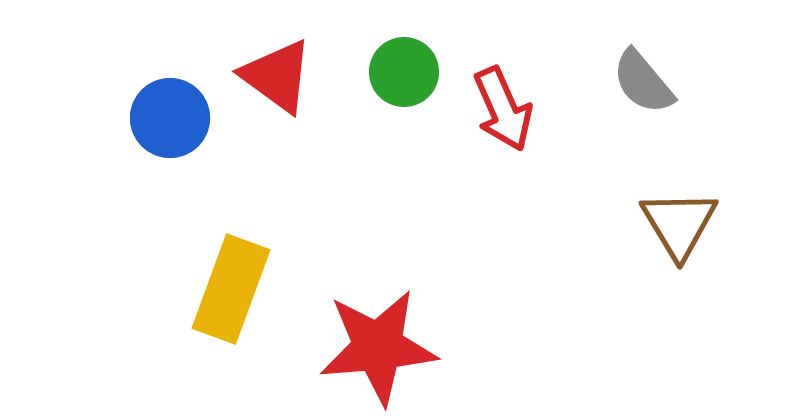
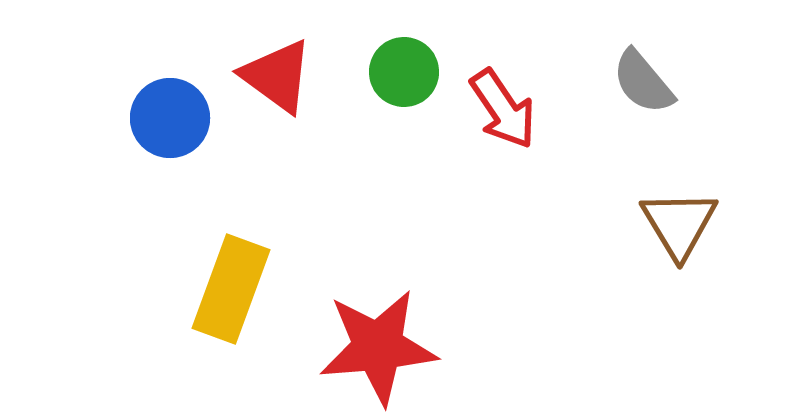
red arrow: rotated 10 degrees counterclockwise
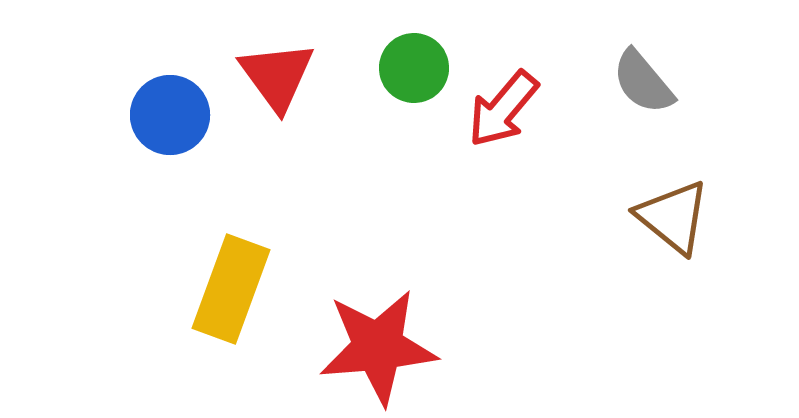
green circle: moved 10 px right, 4 px up
red triangle: rotated 18 degrees clockwise
red arrow: rotated 74 degrees clockwise
blue circle: moved 3 px up
brown triangle: moved 6 px left, 7 px up; rotated 20 degrees counterclockwise
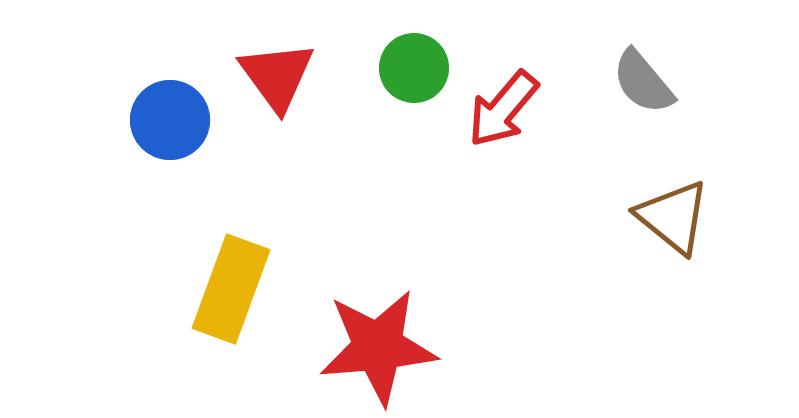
blue circle: moved 5 px down
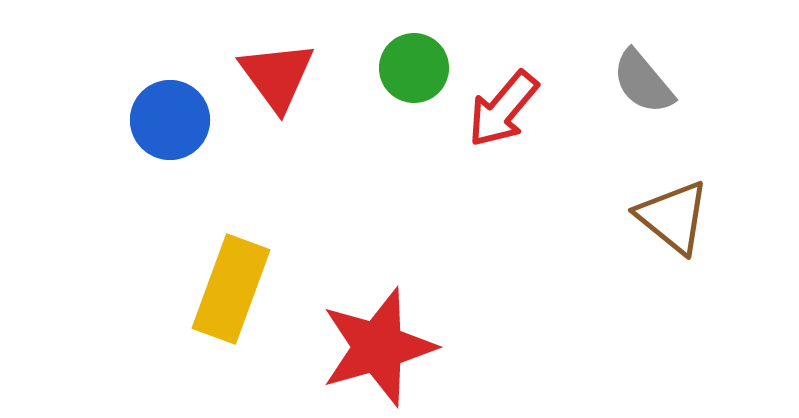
red star: rotated 11 degrees counterclockwise
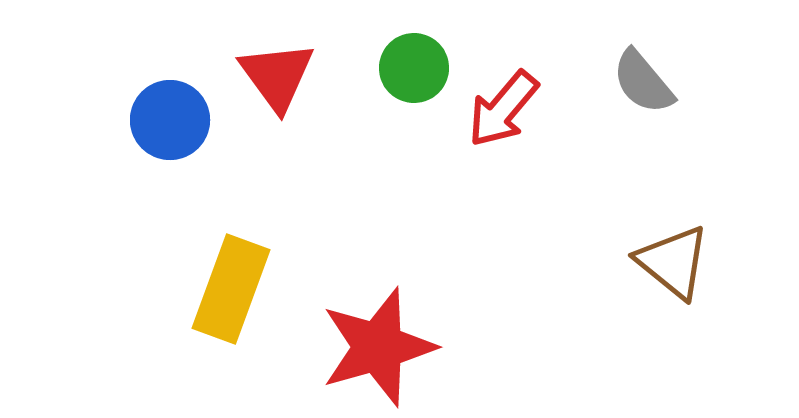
brown triangle: moved 45 px down
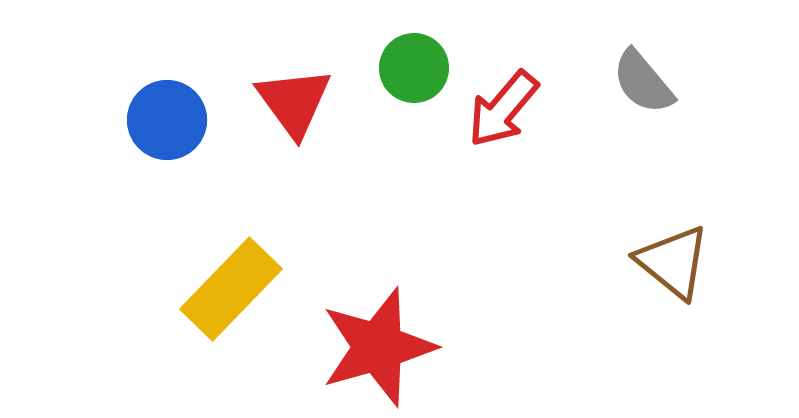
red triangle: moved 17 px right, 26 px down
blue circle: moved 3 px left
yellow rectangle: rotated 24 degrees clockwise
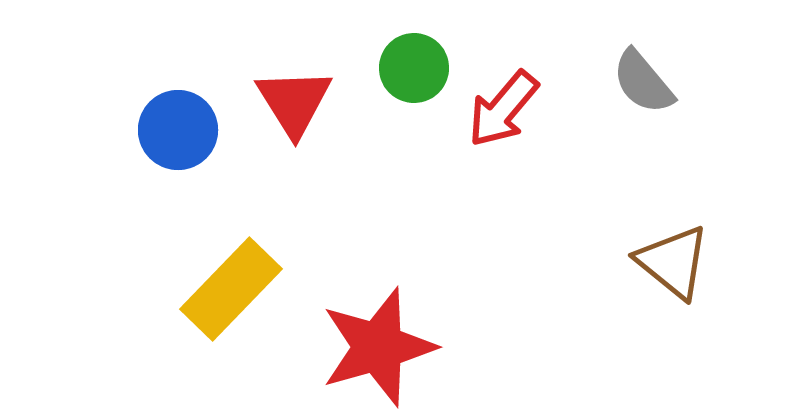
red triangle: rotated 4 degrees clockwise
blue circle: moved 11 px right, 10 px down
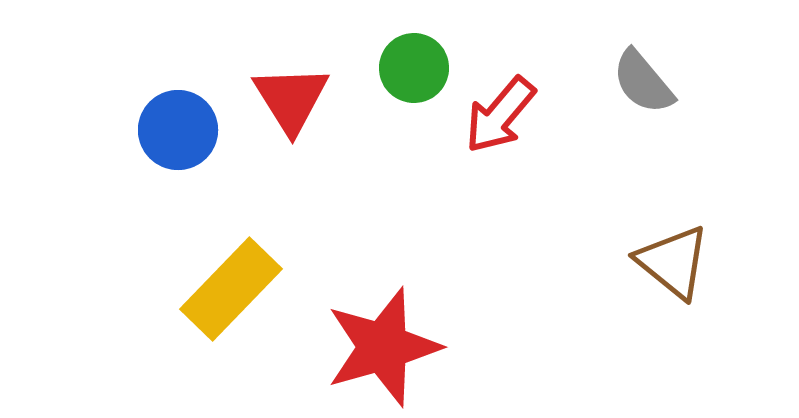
red triangle: moved 3 px left, 3 px up
red arrow: moved 3 px left, 6 px down
red star: moved 5 px right
